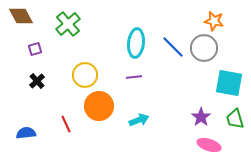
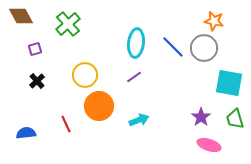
purple line: rotated 28 degrees counterclockwise
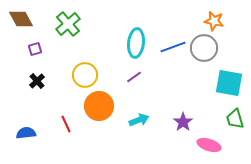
brown diamond: moved 3 px down
blue line: rotated 65 degrees counterclockwise
purple star: moved 18 px left, 5 px down
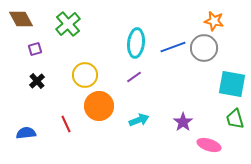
cyan square: moved 3 px right, 1 px down
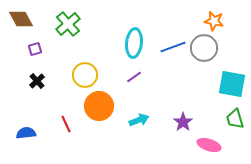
cyan ellipse: moved 2 px left
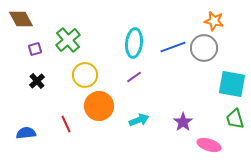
green cross: moved 16 px down
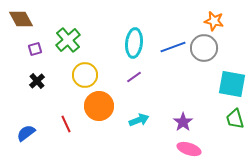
blue semicircle: rotated 30 degrees counterclockwise
pink ellipse: moved 20 px left, 4 px down
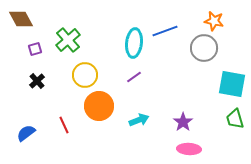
blue line: moved 8 px left, 16 px up
red line: moved 2 px left, 1 px down
pink ellipse: rotated 15 degrees counterclockwise
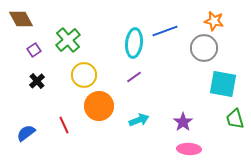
purple square: moved 1 px left, 1 px down; rotated 16 degrees counterclockwise
yellow circle: moved 1 px left
cyan square: moved 9 px left
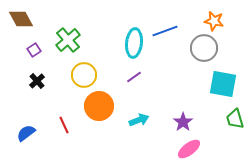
pink ellipse: rotated 40 degrees counterclockwise
